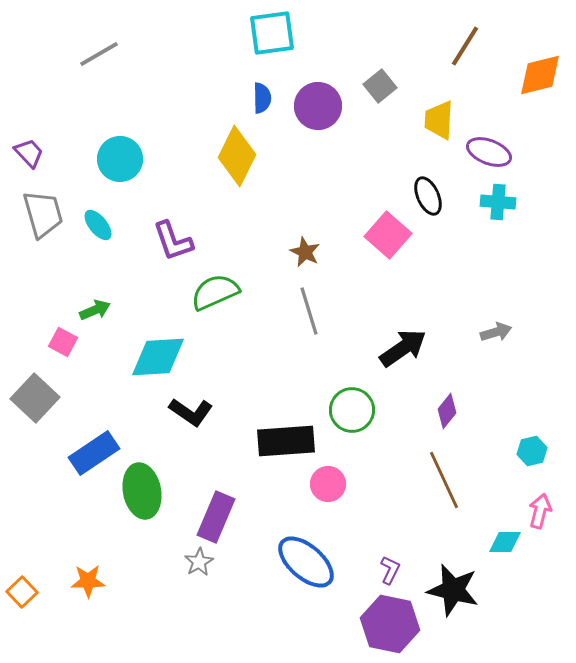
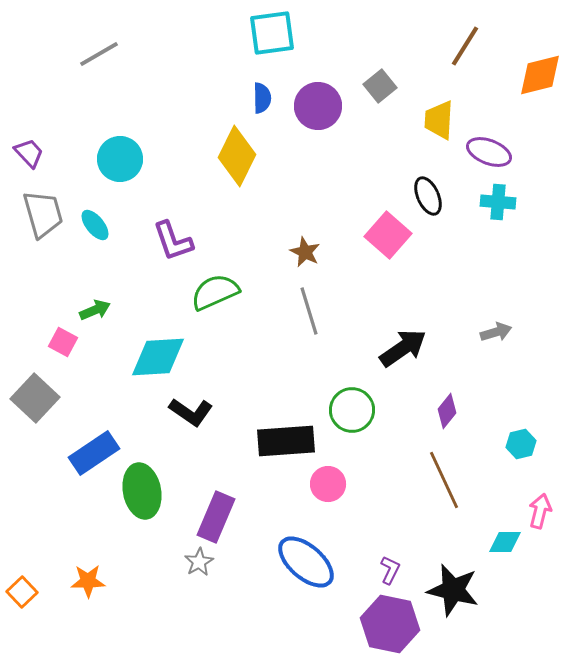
cyan ellipse at (98, 225): moved 3 px left
cyan hexagon at (532, 451): moved 11 px left, 7 px up
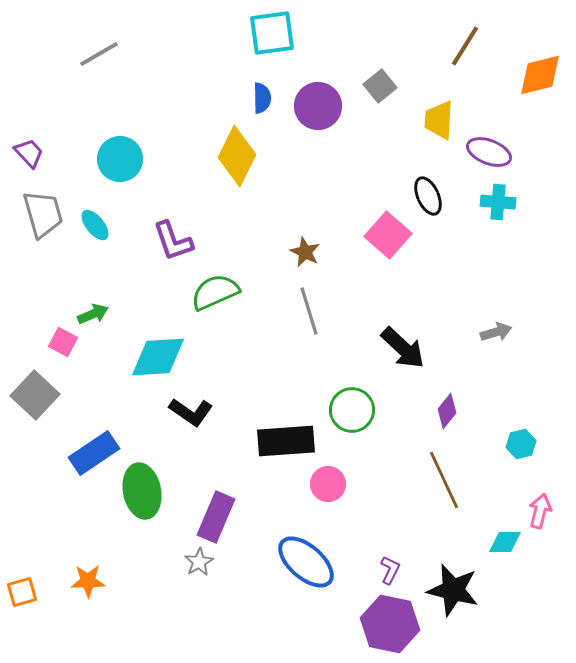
green arrow at (95, 310): moved 2 px left, 4 px down
black arrow at (403, 348): rotated 78 degrees clockwise
gray square at (35, 398): moved 3 px up
orange square at (22, 592): rotated 28 degrees clockwise
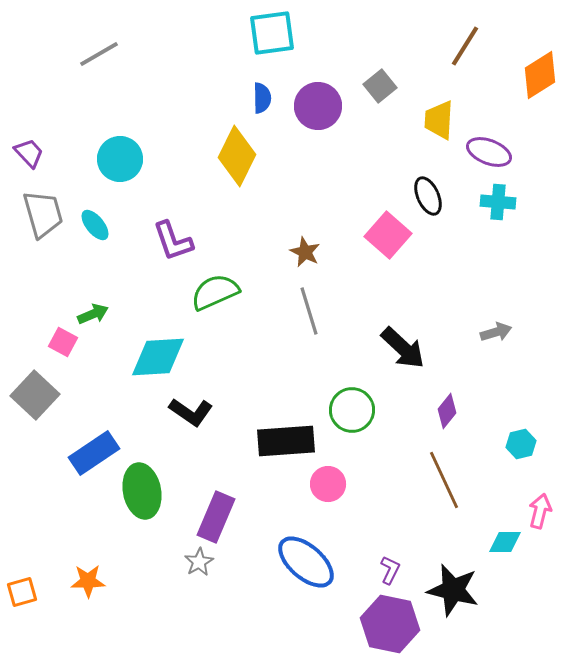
orange diamond at (540, 75): rotated 18 degrees counterclockwise
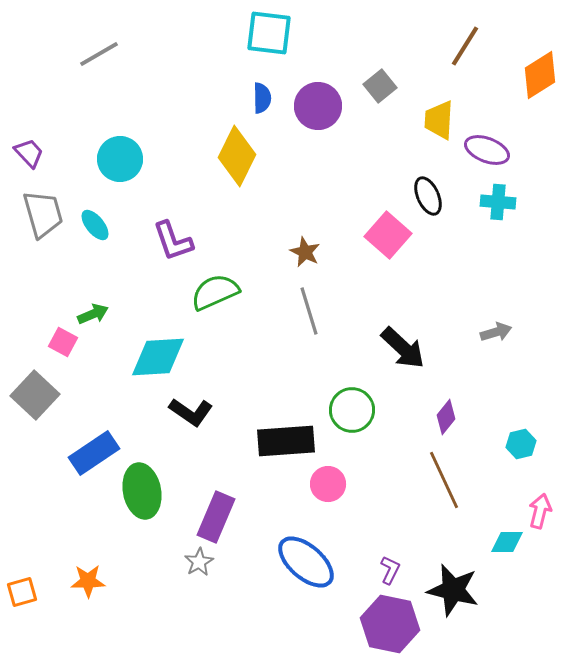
cyan square at (272, 33): moved 3 px left; rotated 15 degrees clockwise
purple ellipse at (489, 152): moved 2 px left, 2 px up
purple diamond at (447, 411): moved 1 px left, 6 px down
cyan diamond at (505, 542): moved 2 px right
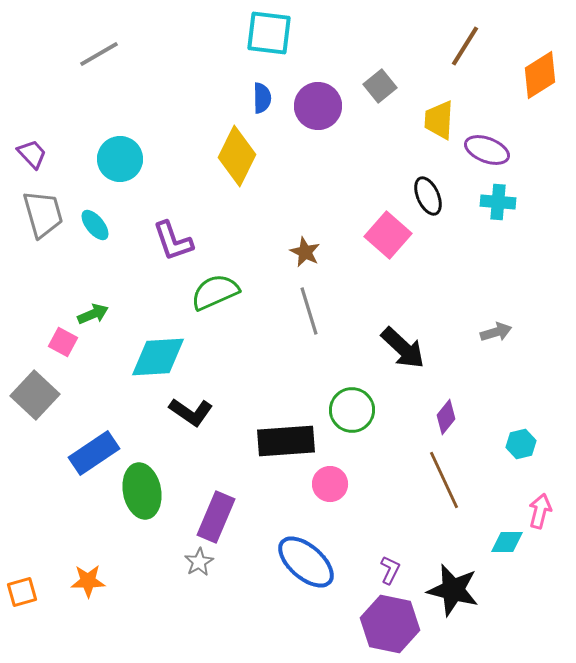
purple trapezoid at (29, 153): moved 3 px right, 1 px down
pink circle at (328, 484): moved 2 px right
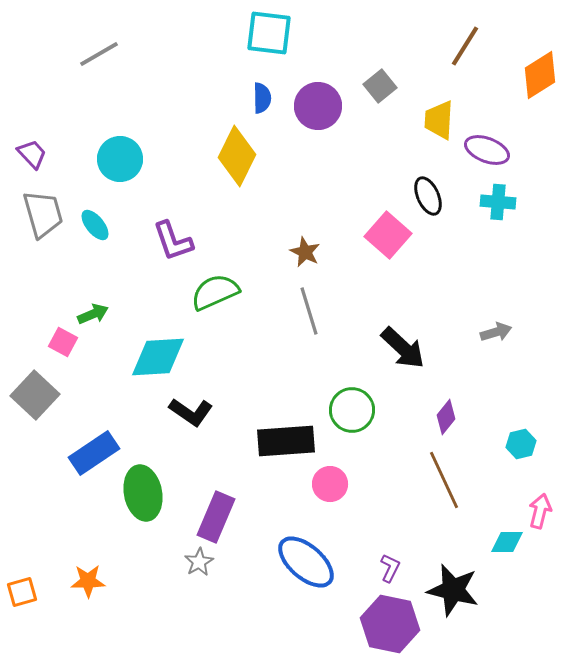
green ellipse at (142, 491): moved 1 px right, 2 px down
purple L-shape at (390, 570): moved 2 px up
